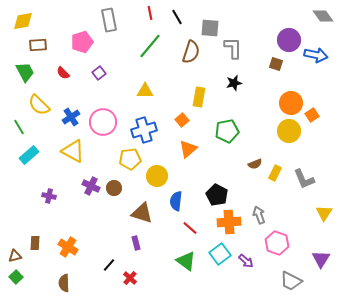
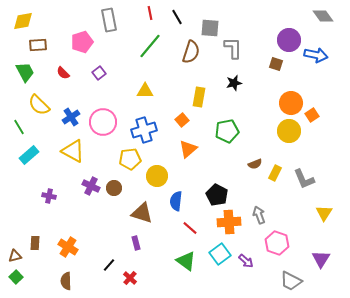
brown semicircle at (64, 283): moved 2 px right, 2 px up
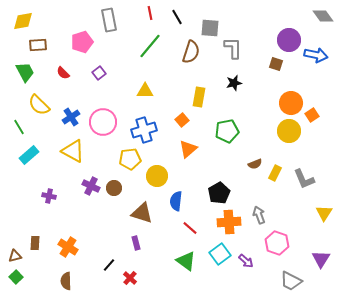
black pentagon at (217, 195): moved 2 px right, 2 px up; rotated 15 degrees clockwise
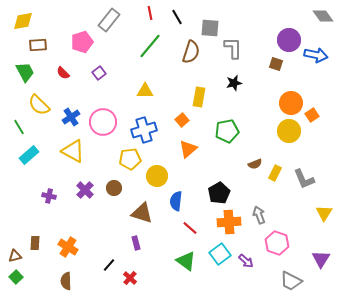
gray rectangle at (109, 20): rotated 50 degrees clockwise
purple cross at (91, 186): moved 6 px left, 4 px down; rotated 18 degrees clockwise
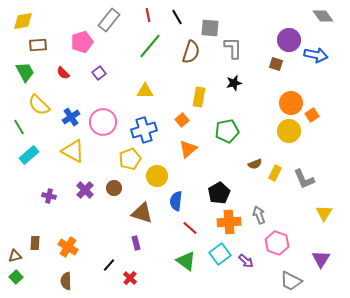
red line at (150, 13): moved 2 px left, 2 px down
yellow pentagon at (130, 159): rotated 15 degrees counterclockwise
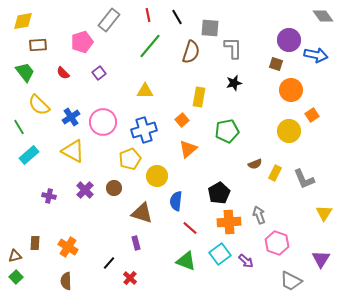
green trapezoid at (25, 72): rotated 10 degrees counterclockwise
orange circle at (291, 103): moved 13 px up
green triangle at (186, 261): rotated 15 degrees counterclockwise
black line at (109, 265): moved 2 px up
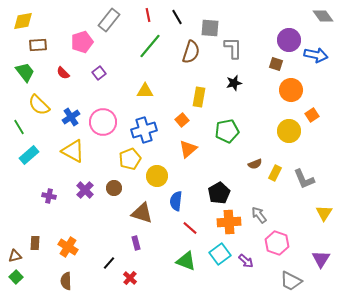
gray arrow at (259, 215): rotated 18 degrees counterclockwise
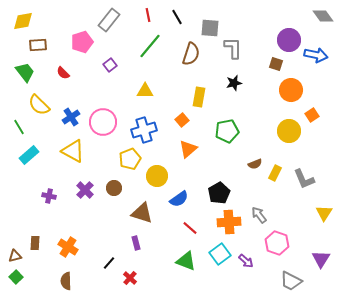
brown semicircle at (191, 52): moved 2 px down
purple square at (99, 73): moved 11 px right, 8 px up
blue semicircle at (176, 201): moved 3 px right, 2 px up; rotated 132 degrees counterclockwise
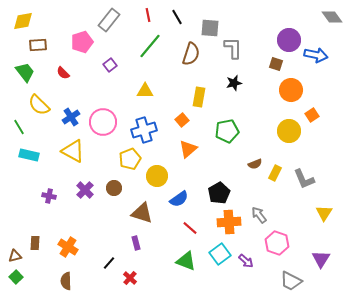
gray diamond at (323, 16): moved 9 px right, 1 px down
cyan rectangle at (29, 155): rotated 54 degrees clockwise
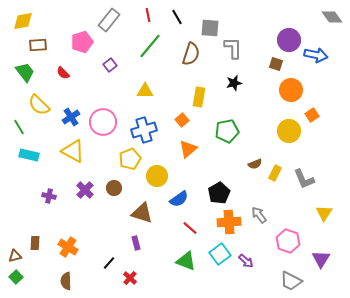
pink hexagon at (277, 243): moved 11 px right, 2 px up
